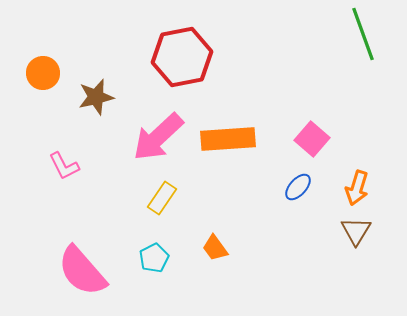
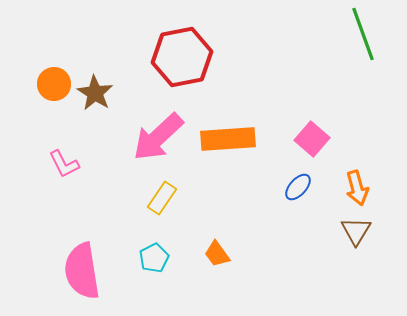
orange circle: moved 11 px right, 11 px down
brown star: moved 1 px left, 4 px up; rotated 27 degrees counterclockwise
pink L-shape: moved 2 px up
orange arrow: rotated 32 degrees counterclockwise
orange trapezoid: moved 2 px right, 6 px down
pink semicircle: rotated 32 degrees clockwise
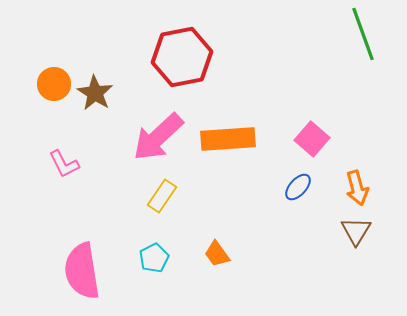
yellow rectangle: moved 2 px up
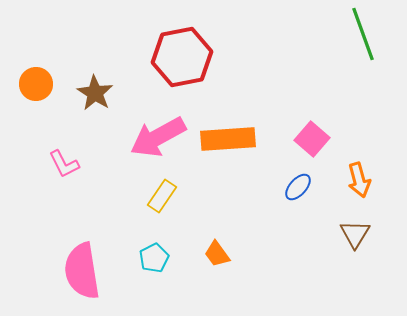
orange circle: moved 18 px left
pink arrow: rotated 14 degrees clockwise
orange arrow: moved 2 px right, 8 px up
brown triangle: moved 1 px left, 3 px down
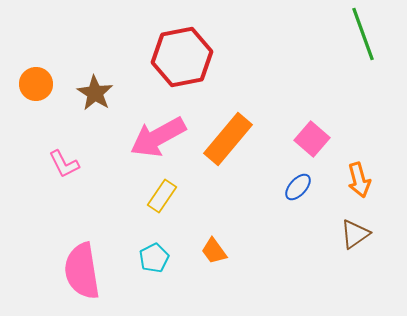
orange rectangle: rotated 46 degrees counterclockwise
brown triangle: rotated 24 degrees clockwise
orange trapezoid: moved 3 px left, 3 px up
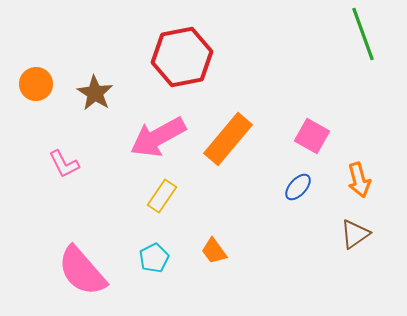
pink square: moved 3 px up; rotated 12 degrees counterclockwise
pink semicircle: rotated 32 degrees counterclockwise
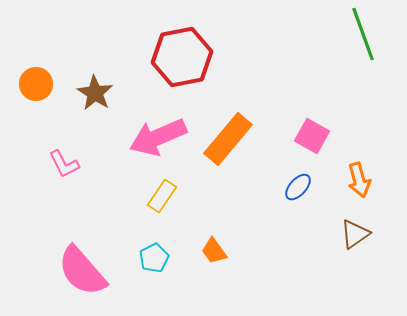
pink arrow: rotated 6 degrees clockwise
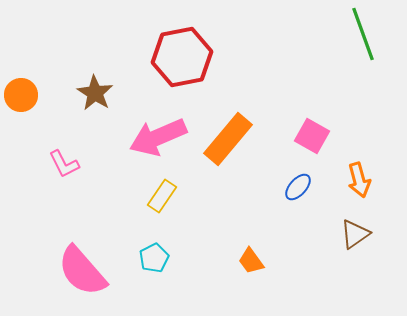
orange circle: moved 15 px left, 11 px down
orange trapezoid: moved 37 px right, 10 px down
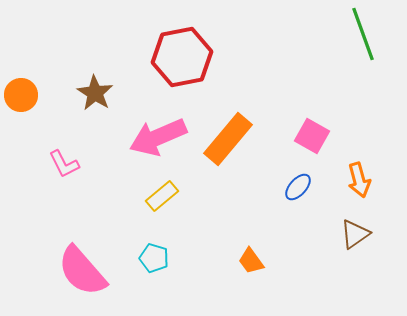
yellow rectangle: rotated 16 degrees clockwise
cyan pentagon: rotated 28 degrees counterclockwise
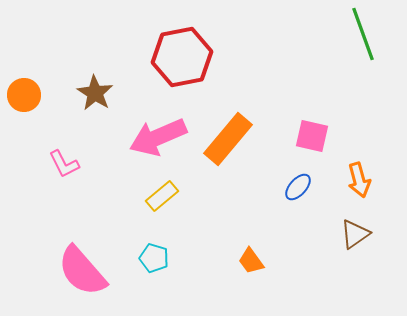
orange circle: moved 3 px right
pink square: rotated 16 degrees counterclockwise
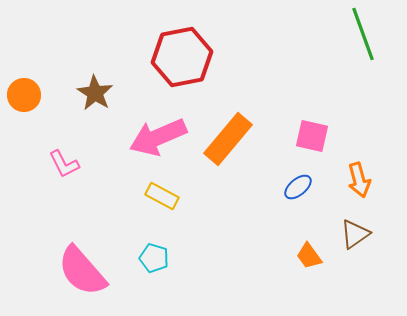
blue ellipse: rotated 8 degrees clockwise
yellow rectangle: rotated 68 degrees clockwise
orange trapezoid: moved 58 px right, 5 px up
